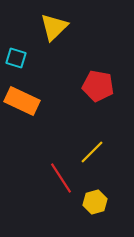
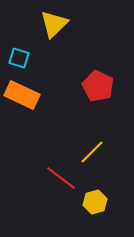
yellow triangle: moved 3 px up
cyan square: moved 3 px right
red pentagon: rotated 16 degrees clockwise
orange rectangle: moved 6 px up
red line: rotated 20 degrees counterclockwise
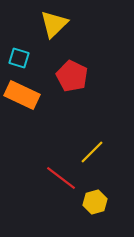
red pentagon: moved 26 px left, 10 px up
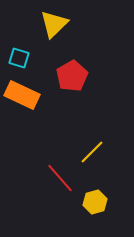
red pentagon: rotated 16 degrees clockwise
red line: moved 1 px left; rotated 12 degrees clockwise
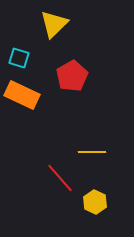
yellow line: rotated 44 degrees clockwise
yellow hexagon: rotated 20 degrees counterclockwise
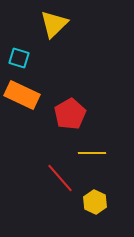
red pentagon: moved 2 px left, 38 px down
yellow line: moved 1 px down
